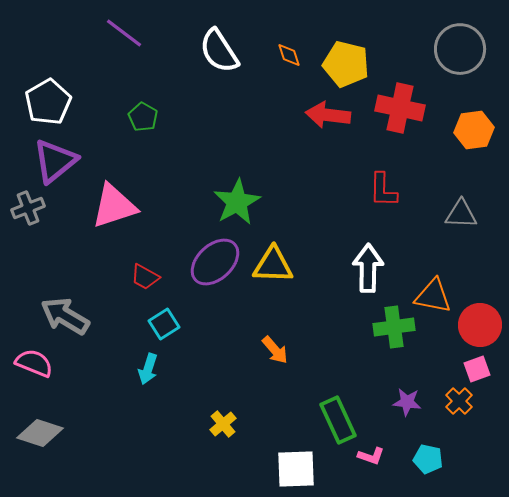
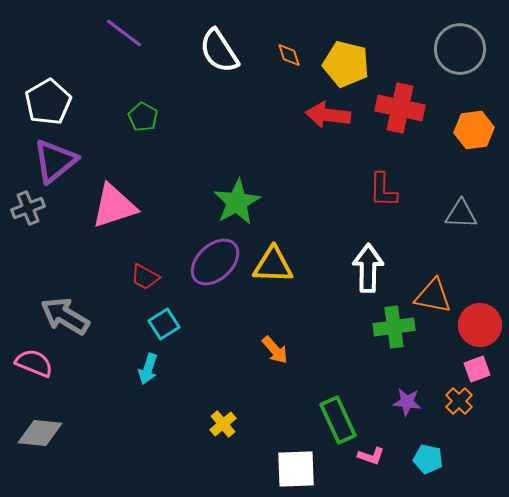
gray diamond: rotated 12 degrees counterclockwise
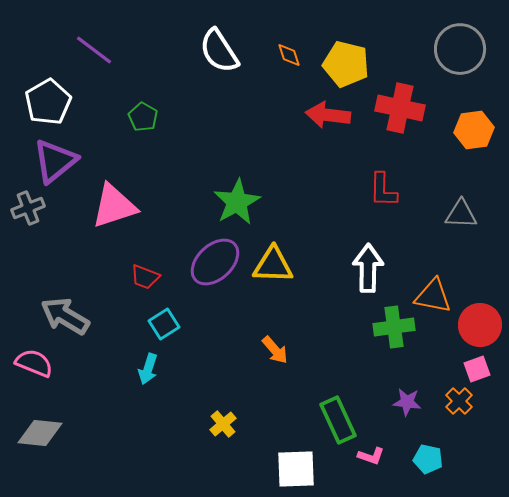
purple line: moved 30 px left, 17 px down
red trapezoid: rotated 8 degrees counterclockwise
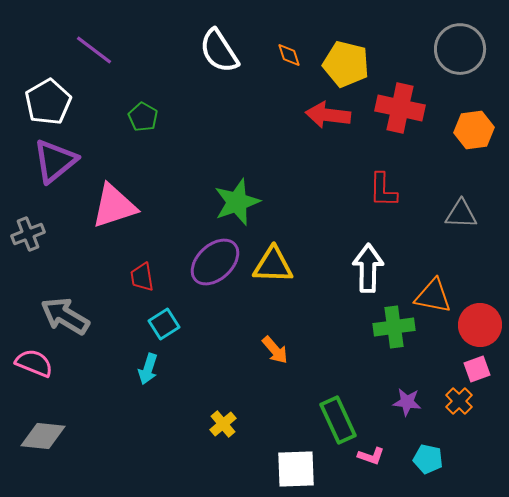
green star: rotated 9 degrees clockwise
gray cross: moved 26 px down
red trapezoid: moved 3 px left; rotated 60 degrees clockwise
gray diamond: moved 3 px right, 3 px down
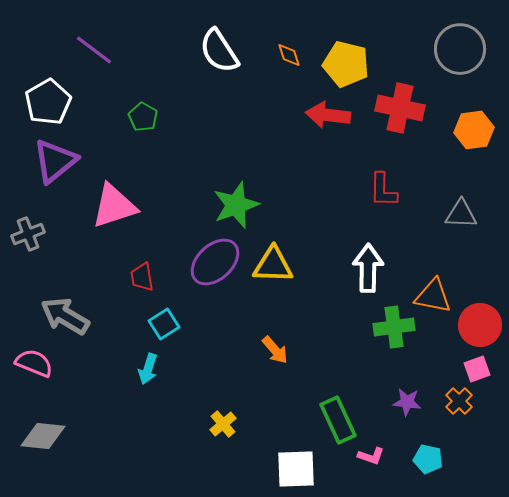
green star: moved 1 px left, 3 px down
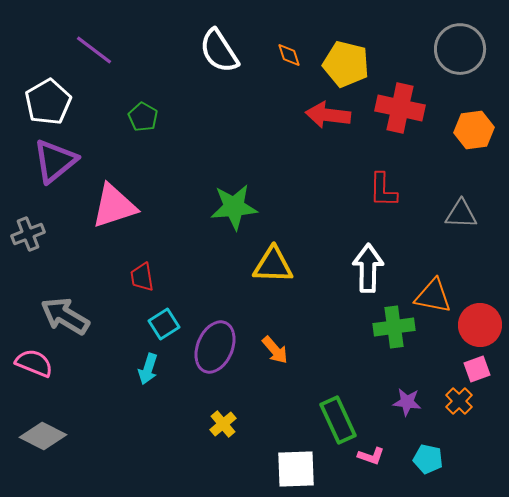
green star: moved 2 px left, 2 px down; rotated 15 degrees clockwise
purple ellipse: moved 85 px down; rotated 24 degrees counterclockwise
gray diamond: rotated 21 degrees clockwise
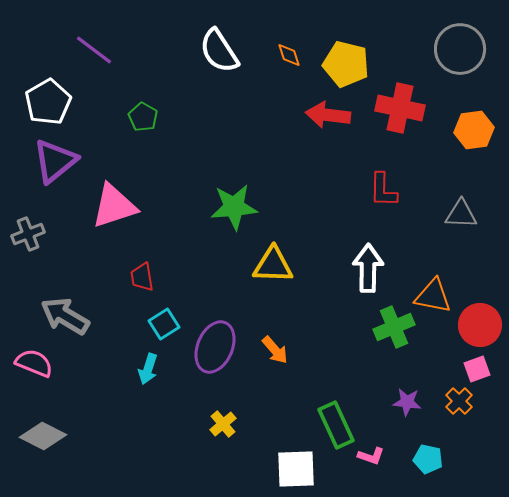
green cross: rotated 15 degrees counterclockwise
green rectangle: moved 2 px left, 5 px down
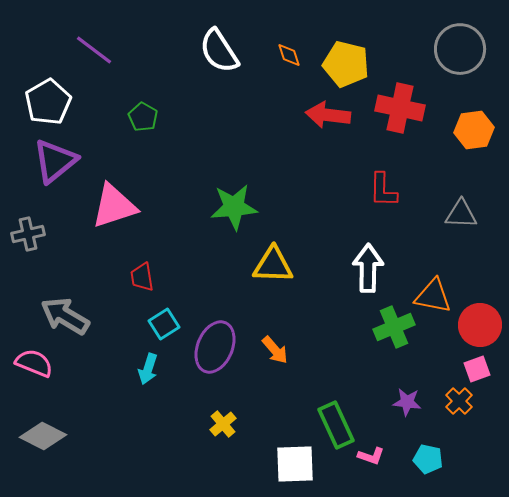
gray cross: rotated 8 degrees clockwise
white square: moved 1 px left, 5 px up
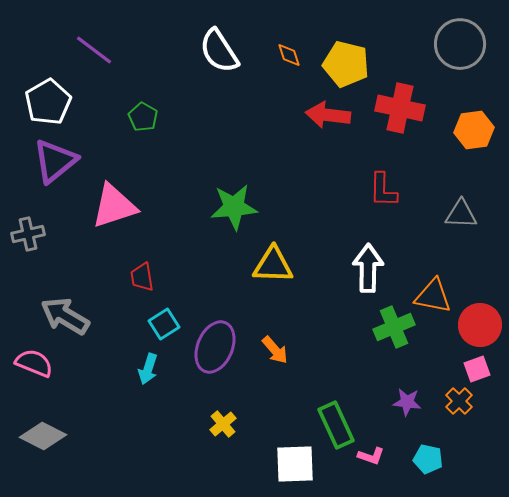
gray circle: moved 5 px up
